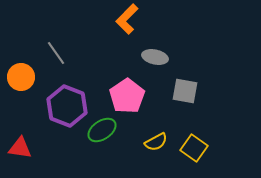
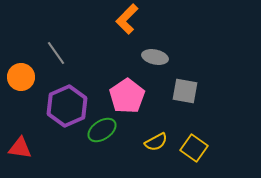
purple hexagon: rotated 15 degrees clockwise
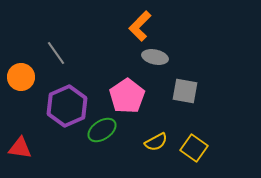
orange L-shape: moved 13 px right, 7 px down
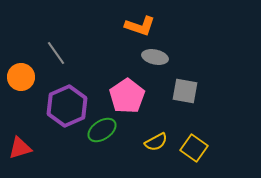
orange L-shape: rotated 116 degrees counterclockwise
red triangle: rotated 25 degrees counterclockwise
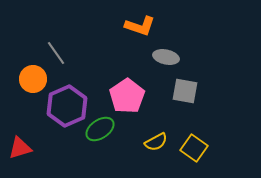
gray ellipse: moved 11 px right
orange circle: moved 12 px right, 2 px down
green ellipse: moved 2 px left, 1 px up
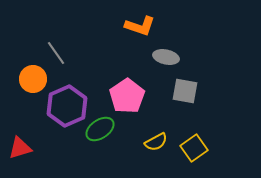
yellow square: rotated 20 degrees clockwise
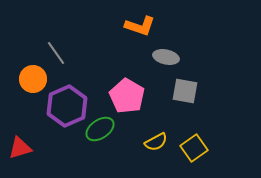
pink pentagon: rotated 8 degrees counterclockwise
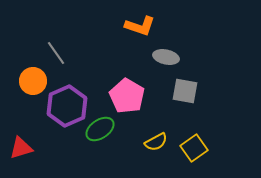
orange circle: moved 2 px down
red triangle: moved 1 px right
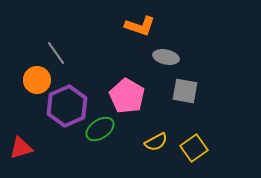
orange circle: moved 4 px right, 1 px up
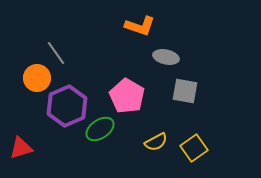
orange circle: moved 2 px up
